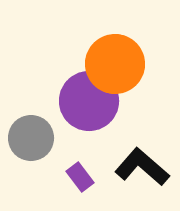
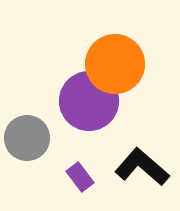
gray circle: moved 4 px left
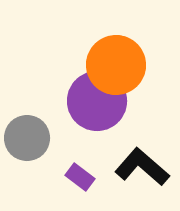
orange circle: moved 1 px right, 1 px down
purple circle: moved 8 px right
purple rectangle: rotated 16 degrees counterclockwise
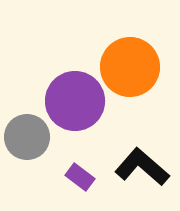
orange circle: moved 14 px right, 2 px down
purple circle: moved 22 px left
gray circle: moved 1 px up
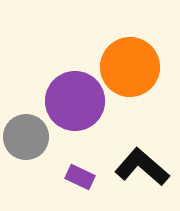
gray circle: moved 1 px left
purple rectangle: rotated 12 degrees counterclockwise
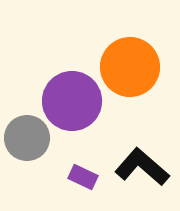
purple circle: moved 3 px left
gray circle: moved 1 px right, 1 px down
purple rectangle: moved 3 px right
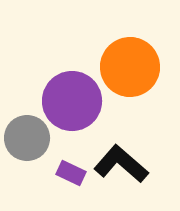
black L-shape: moved 21 px left, 3 px up
purple rectangle: moved 12 px left, 4 px up
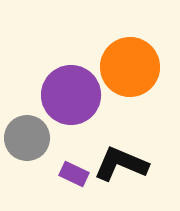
purple circle: moved 1 px left, 6 px up
black L-shape: rotated 18 degrees counterclockwise
purple rectangle: moved 3 px right, 1 px down
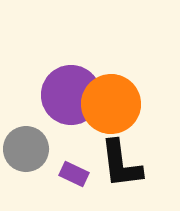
orange circle: moved 19 px left, 37 px down
gray circle: moved 1 px left, 11 px down
black L-shape: rotated 120 degrees counterclockwise
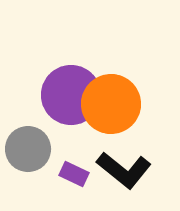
gray circle: moved 2 px right
black L-shape: moved 3 px right, 6 px down; rotated 44 degrees counterclockwise
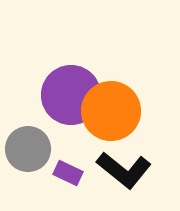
orange circle: moved 7 px down
purple rectangle: moved 6 px left, 1 px up
